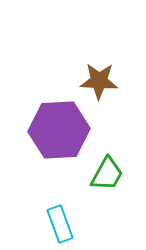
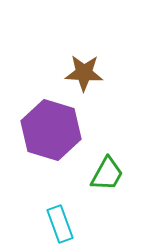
brown star: moved 15 px left, 8 px up
purple hexagon: moved 8 px left; rotated 20 degrees clockwise
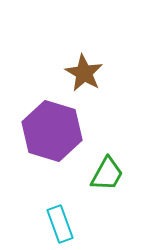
brown star: rotated 27 degrees clockwise
purple hexagon: moved 1 px right, 1 px down
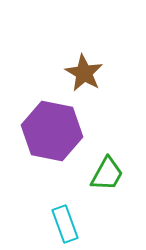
purple hexagon: rotated 6 degrees counterclockwise
cyan rectangle: moved 5 px right
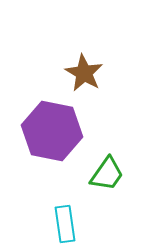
green trapezoid: rotated 6 degrees clockwise
cyan rectangle: rotated 12 degrees clockwise
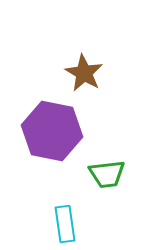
green trapezoid: rotated 48 degrees clockwise
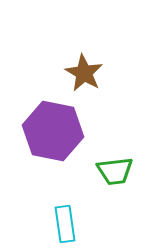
purple hexagon: moved 1 px right
green trapezoid: moved 8 px right, 3 px up
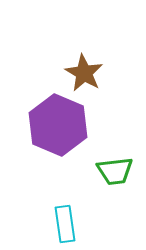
purple hexagon: moved 5 px right, 6 px up; rotated 12 degrees clockwise
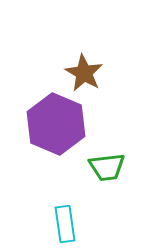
purple hexagon: moved 2 px left, 1 px up
green trapezoid: moved 8 px left, 4 px up
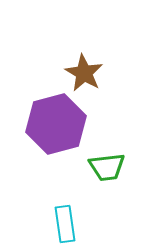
purple hexagon: rotated 22 degrees clockwise
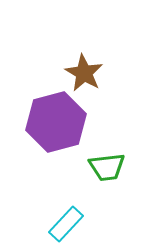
purple hexagon: moved 2 px up
cyan rectangle: moved 1 px right; rotated 51 degrees clockwise
